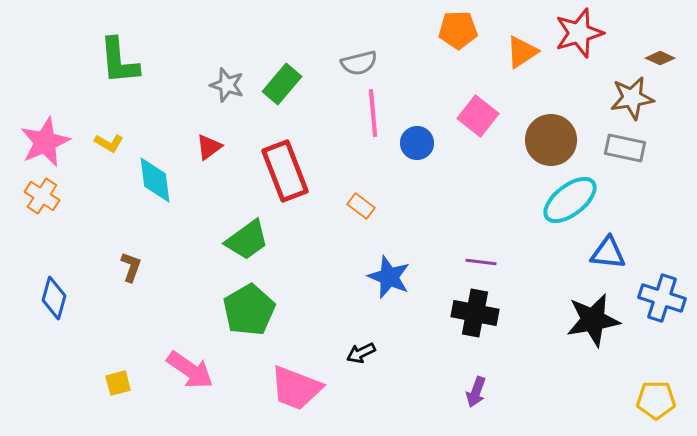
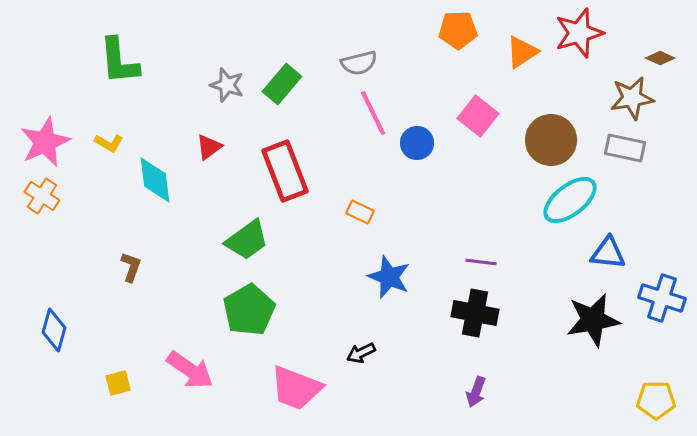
pink line: rotated 21 degrees counterclockwise
orange rectangle: moved 1 px left, 6 px down; rotated 12 degrees counterclockwise
blue diamond: moved 32 px down
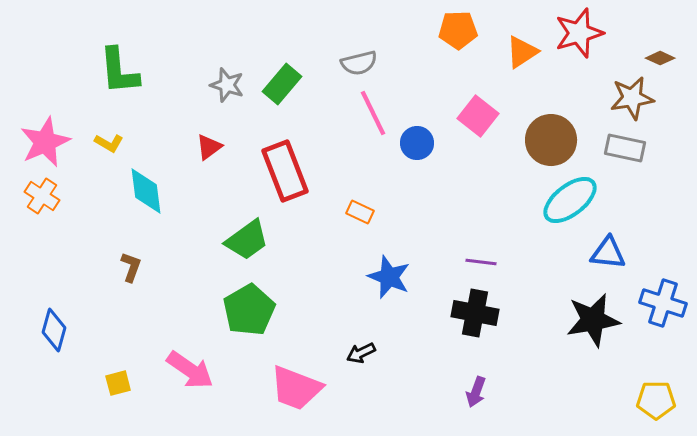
green L-shape: moved 10 px down
cyan diamond: moved 9 px left, 11 px down
blue cross: moved 1 px right, 5 px down
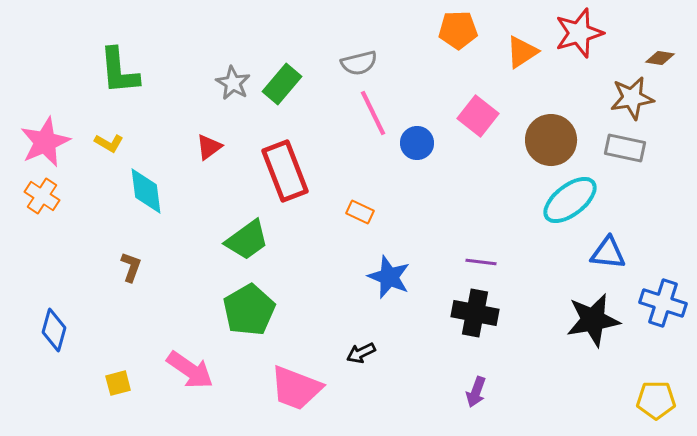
brown diamond: rotated 16 degrees counterclockwise
gray star: moved 6 px right, 2 px up; rotated 12 degrees clockwise
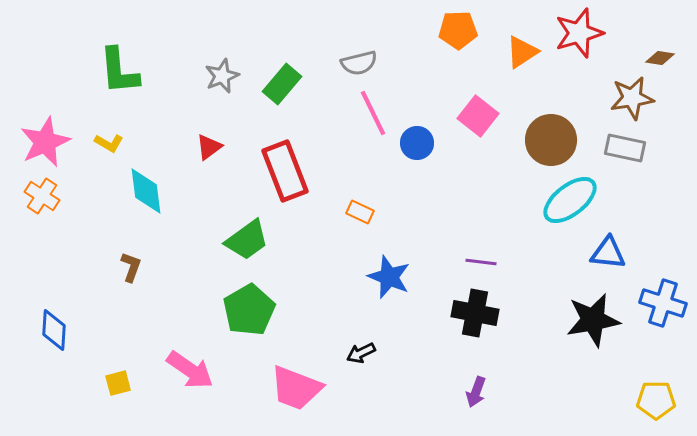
gray star: moved 11 px left, 7 px up; rotated 20 degrees clockwise
blue diamond: rotated 12 degrees counterclockwise
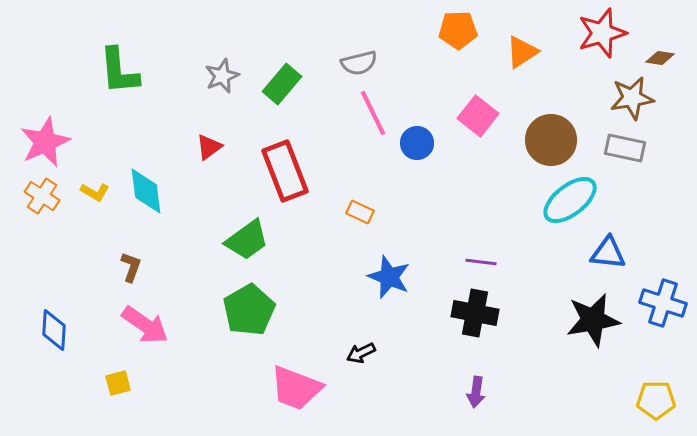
red star: moved 23 px right
yellow L-shape: moved 14 px left, 49 px down
pink arrow: moved 45 px left, 45 px up
purple arrow: rotated 12 degrees counterclockwise
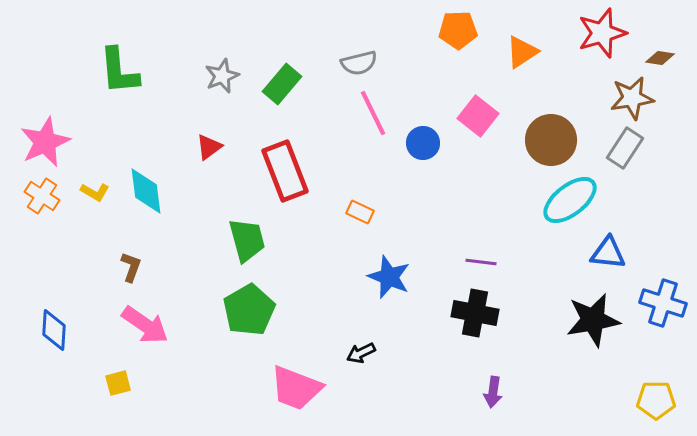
blue circle: moved 6 px right
gray rectangle: rotated 69 degrees counterclockwise
green trapezoid: rotated 69 degrees counterclockwise
purple arrow: moved 17 px right
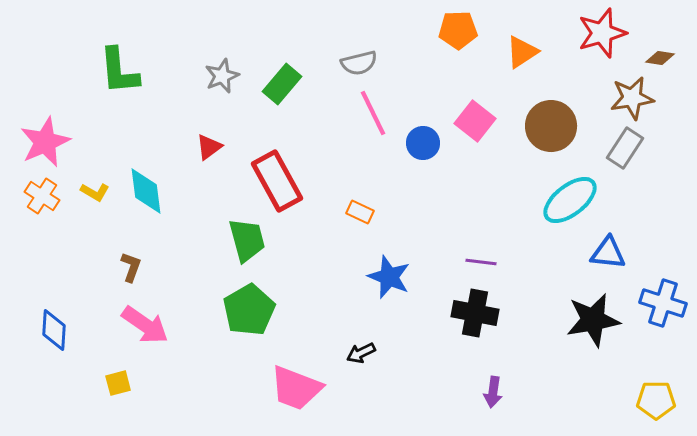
pink square: moved 3 px left, 5 px down
brown circle: moved 14 px up
red rectangle: moved 8 px left, 10 px down; rotated 8 degrees counterclockwise
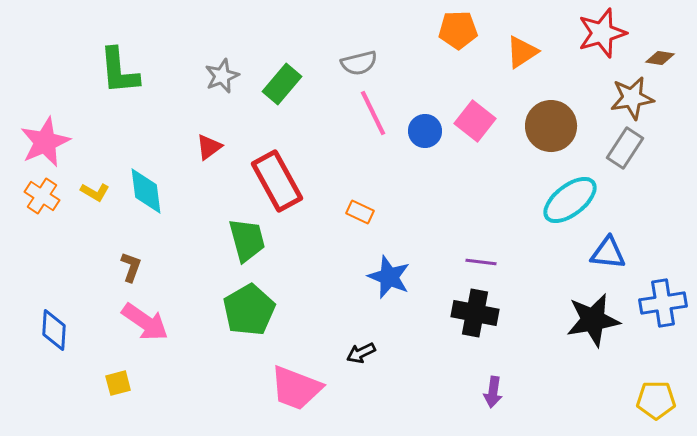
blue circle: moved 2 px right, 12 px up
blue cross: rotated 27 degrees counterclockwise
pink arrow: moved 3 px up
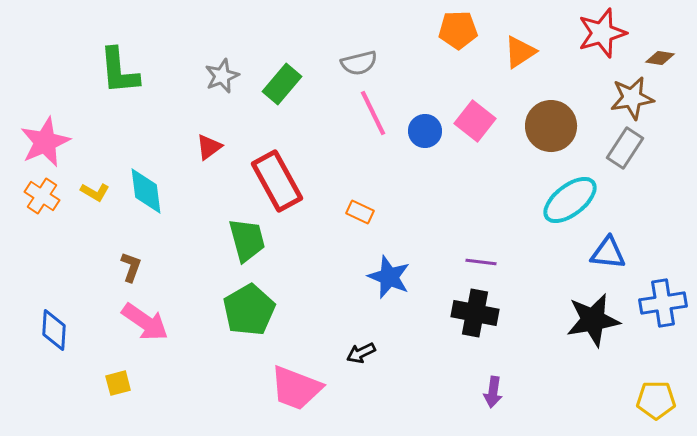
orange triangle: moved 2 px left
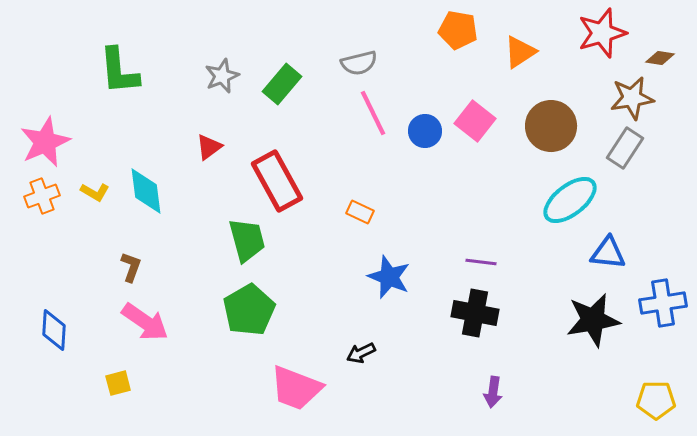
orange pentagon: rotated 12 degrees clockwise
orange cross: rotated 36 degrees clockwise
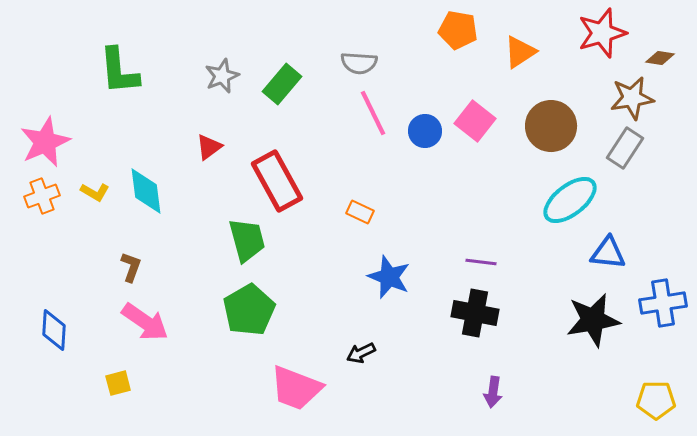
gray semicircle: rotated 18 degrees clockwise
